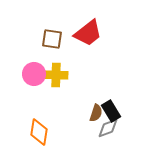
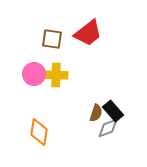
black rectangle: moved 2 px right; rotated 10 degrees counterclockwise
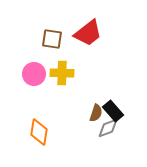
yellow cross: moved 6 px right, 2 px up
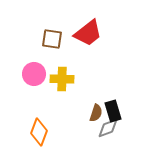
yellow cross: moved 6 px down
black rectangle: rotated 25 degrees clockwise
orange diamond: rotated 12 degrees clockwise
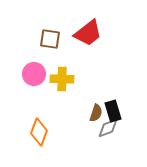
brown square: moved 2 px left
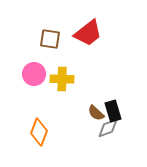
brown semicircle: rotated 114 degrees clockwise
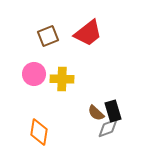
brown square: moved 2 px left, 3 px up; rotated 30 degrees counterclockwise
orange diamond: rotated 12 degrees counterclockwise
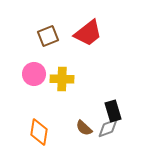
brown semicircle: moved 12 px left, 15 px down
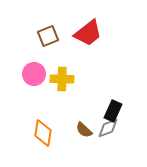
black rectangle: rotated 40 degrees clockwise
brown semicircle: moved 2 px down
orange diamond: moved 4 px right, 1 px down
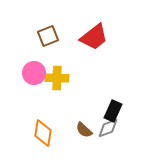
red trapezoid: moved 6 px right, 4 px down
pink circle: moved 1 px up
yellow cross: moved 5 px left, 1 px up
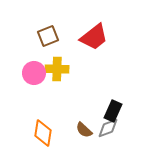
yellow cross: moved 9 px up
